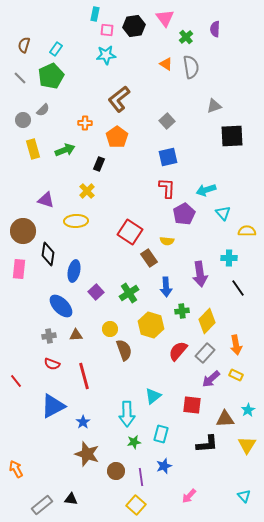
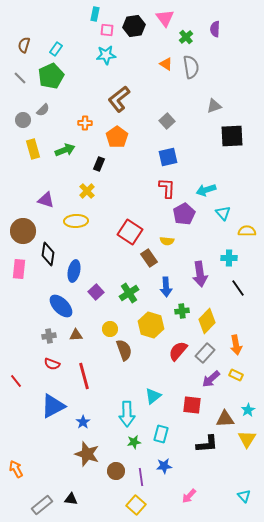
yellow triangle at (247, 445): moved 6 px up
blue star at (164, 466): rotated 14 degrees clockwise
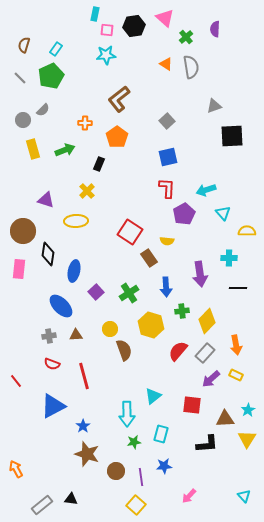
pink triangle at (165, 18): rotated 12 degrees counterclockwise
black line at (238, 288): rotated 54 degrees counterclockwise
blue star at (83, 422): moved 4 px down
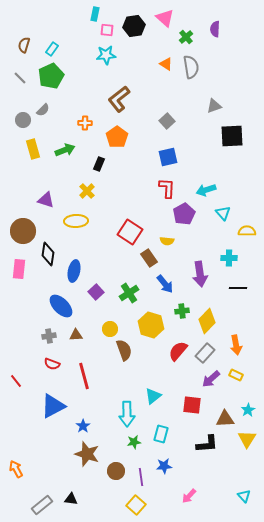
cyan rectangle at (56, 49): moved 4 px left
blue arrow at (166, 287): moved 1 px left, 3 px up; rotated 36 degrees counterclockwise
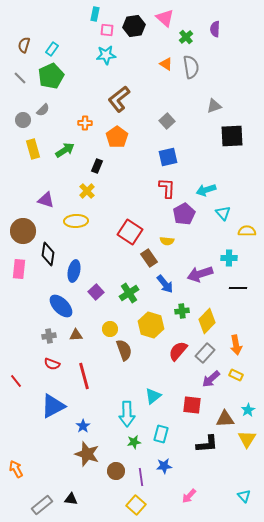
green arrow at (65, 150): rotated 12 degrees counterclockwise
black rectangle at (99, 164): moved 2 px left, 2 px down
purple arrow at (200, 274): rotated 80 degrees clockwise
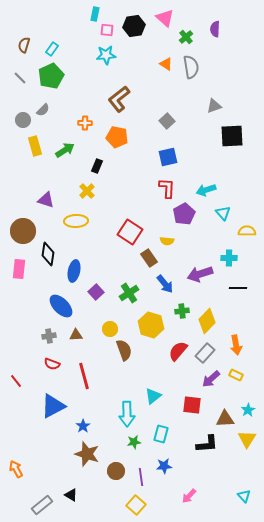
orange pentagon at (117, 137): rotated 25 degrees counterclockwise
yellow rectangle at (33, 149): moved 2 px right, 3 px up
black triangle at (71, 499): moved 4 px up; rotated 24 degrees clockwise
